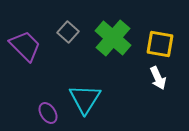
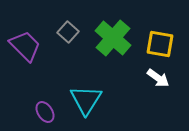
white arrow: rotated 30 degrees counterclockwise
cyan triangle: moved 1 px right, 1 px down
purple ellipse: moved 3 px left, 1 px up
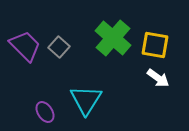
gray square: moved 9 px left, 15 px down
yellow square: moved 5 px left, 1 px down
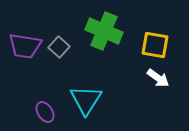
green cross: moved 9 px left, 7 px up; rotated 18 degrees counterclockwise
purple trapezoid: rotated 144 degrees clockwise
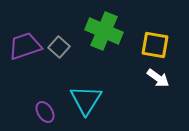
purple trapezoid: rotated 152 degrees clockwise
